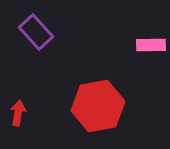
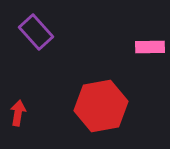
pink rectangle: moved 1 px left, 2 px down
red hexagon: moved 3 px right
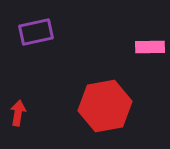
purple rectangle: rotated 60 degrees counterclockwise
red hexagon: moved 4 px right
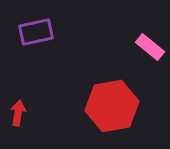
pink rectangle: rotated 40 degrees clockwise
red hexagon: moved 7 px right
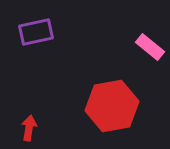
red arrow: moved 11 px right, 15 px down
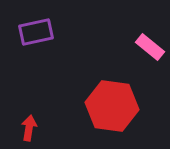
red hexagon: rotated 18 degrees clockwise
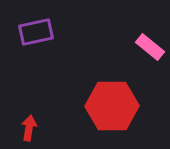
red hexagon: rotated 9 degrees counterclockwise
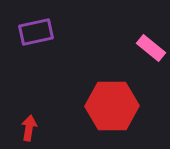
pink rectangle: moved 1 px right, 1 px down
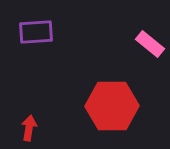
purple rectangle: rotated 8 degrees clockwise
pink rectangle: moved 1 px left, 4 px up
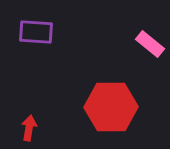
purple rectangle: rotated 8 degrees clockwise
red hexagon: moved 1 px left, 1 px down
